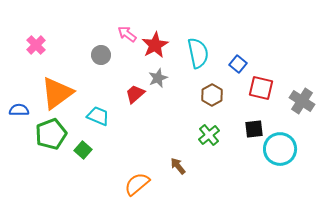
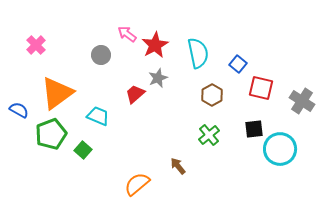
blue semicircle: rotated 30 degrees clockwise
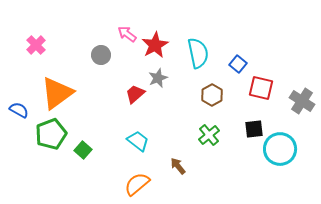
cyan trapezoid: moved 40 px right, 25 px down; rotated 15 degrees clockwise
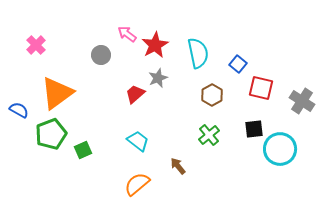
green square: rotated 24 degrees clockwise
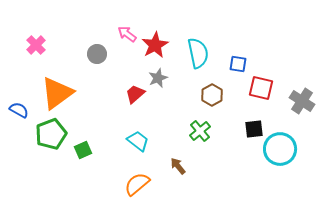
gray circle: moved 4 px left, 1 px up
blue square: rotated 30 degrees counterclockwise
green cross: moved 9 px left, 4 px up
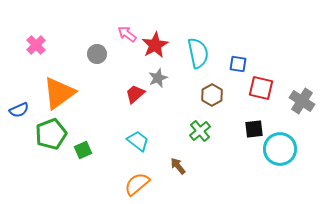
orange triangle: moved 2 px right
blue semicircle: rotated 126 degrees clockwise
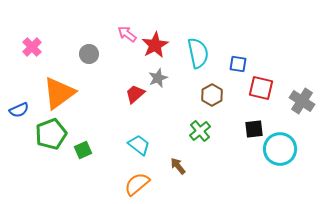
pink cross: moved 4 px left, 2 px down
gray circle: moved 8 px left
cyan trapezoid: moved 1 px right, 4 px down
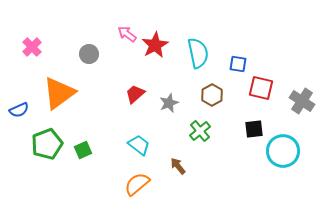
gray star: moved 11 px right, 25 px down
green pentagon: moved 4 px left, 10 px down
cyan circle: moved 3 px right, 2 px down
